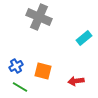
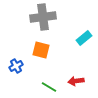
gray cross: moved 4 px right; rotated 30 degrees counterclockwise
orange square: moved 2 px left, 21 px up
green line: moved 29 px right
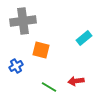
gray cross: moved 20 px left, 4 px down
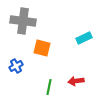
gray cross: rotated 15 degrees clockwise
cyan rectangle: rotated 14 degrees clockwise
orange square: moved 1 px right, 2 px up
green line: rotated 70 degrees clockwise
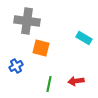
gray cross: moved 4 px right
cyan rectangle: rotated 56 degrees clockwise
orange square: moved 1 px left
green line: moved 3 px up
